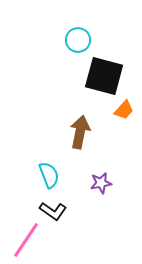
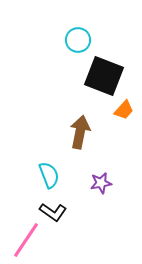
black square: rotated 6 degrees clockwise
black L-shape: moved 1 px down
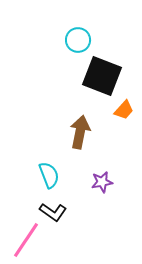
black square: moved 2 px left
purple star: moved 1 px right, 1 px up
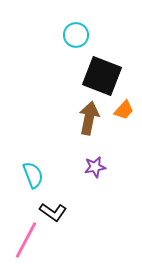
cyan circle: moved 2 px left, 5 px up
brown arrow: moved 9 px right, 14 px up
cyan semicircle: moved 16 px left
purple star: moved 7 px left, 15 px up
pink line: rotated 6 degrees counterclockwise
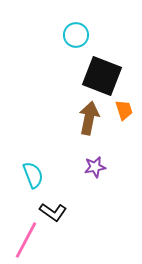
orange trapezoid: rotated 60 degrees counterclockwise
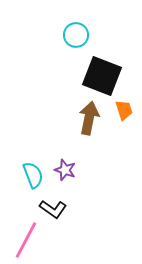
purple star: moved 30 px left, 3 px down; rotated 30 degrees clockwise
black L-shape: moved 3 px up
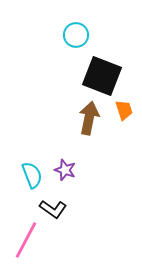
cyan semicircle: moved 1 px left
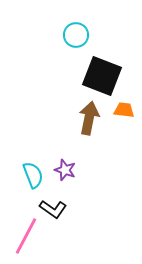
orange trapezoid: rotated 65 degrees counterclockwise
cyan semicircle: moved 1 px right
pink line: moved 4 px up
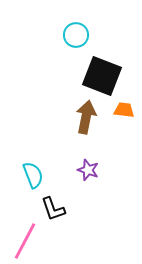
brown arrow: moved 3 px left, 1 px up
purple star: moved 23 px right
black L-shape: rotated 36 degrees clockwise
pink line: moved 1 px left, 5 px down
